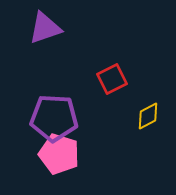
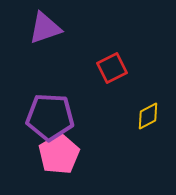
red square: moved 11 px up
purple pentagon: moved 4 px left, 1 px up
pink pentagon: rotated 24 degrees clockwise
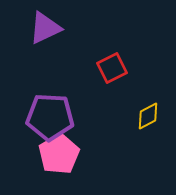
purple triangle: rotated 6 degrees counterclockwise
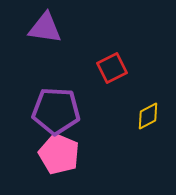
purple triangle: rotated 33 degrees clockwise
purple pentagon: moved 6 px right, 6 px up
pink pentagon: rotated 18 degrees counterclockwise
